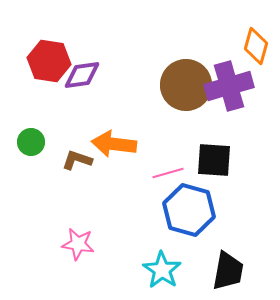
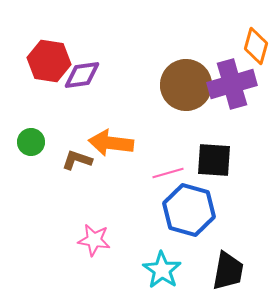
purple cross: moved 3 px right, 2 px up
orange arrow: moved 3 px left, 1 px up
pink star: moved 16 px right, 4 px up
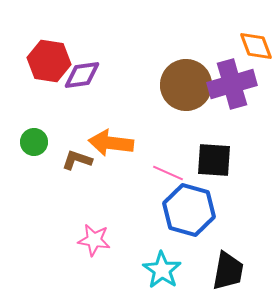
orange diamond: rotated 36 degrees counterclockwise
green circle: moved 3 px right
pink line: rotated 40 degrees clockwise
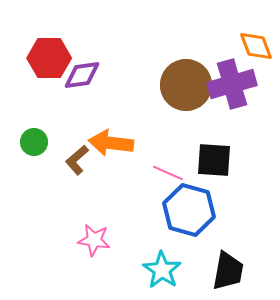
red hexagon: moved 3 px up; rotated 9 degrees counterclockwise
brown L-shape: rotated 60 degrees counterclockwise
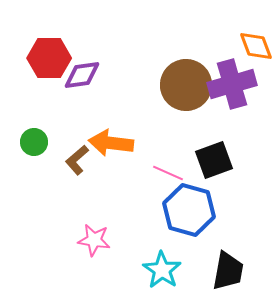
black square: rotated 24 degrees counterclockwise
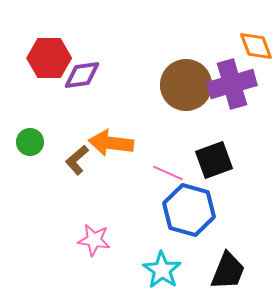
green circle: moved 4 px left
black trapezoid: rotated 12 degrees clockwise
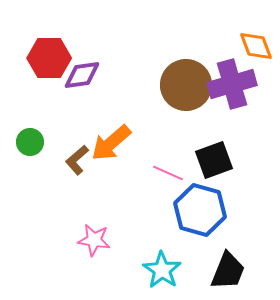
orange arrow: rotated 48 degrees counterclockwise
blue hexagon: moved 11 px right
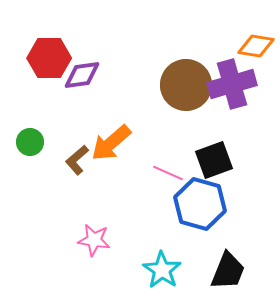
orange diamond: rotated 60 degrees counterclockwise
blue hexagon: moved 6 px up
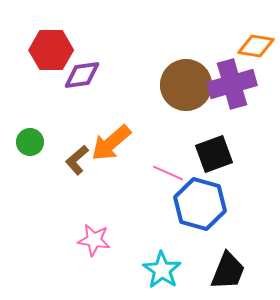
red hexagon: moved 2 px right, 8 px up
black square: moved 6 px up
